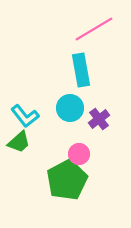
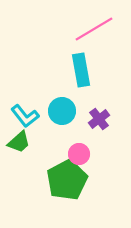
cyan circle: moved 8 px left, 3 px down
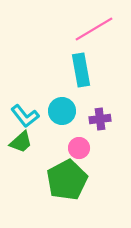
purple cross: moved 1 px right; rotated 30 degrees clockwise
green trapezoid: moved 2 px right
pink circle: moved 6 px up
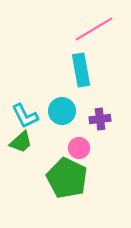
cyan L-shape: rotated 12 degrees clockwise
green pentagon: moved 2 px up; rotated 18 degrees counterclockwise
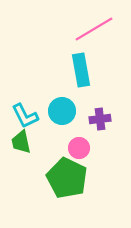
green trapezoid: rotated 120 degrees clockwise
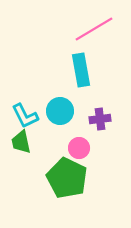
cyan circle: moved 2 px left
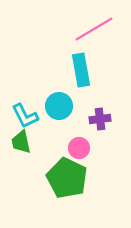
cyan circle: moved 1 px left, 5 px up
